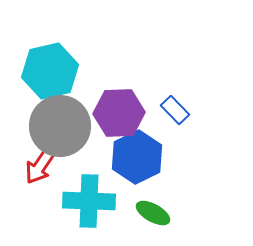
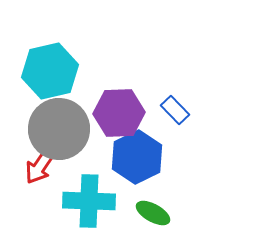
gray circle: moved 1 px left, 3 px down
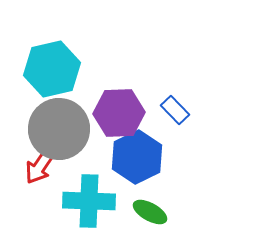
cyan hexagon: moved 2 px right, 2 px up
green ellipse: moved 3 px left, 1 px up
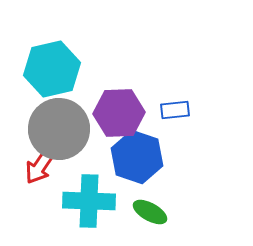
blue rectangle: rotated 52 degrees counterclockwise
blue hexagon: rotated 15 degrees counterclockwise
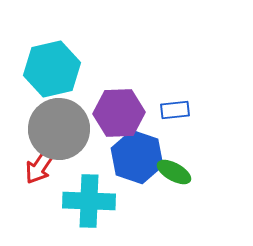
green ellipse: moved 24 px right, 40 px up
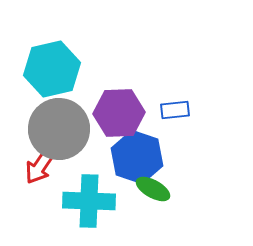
green ellipse: moved 21 px left, 17 px down
